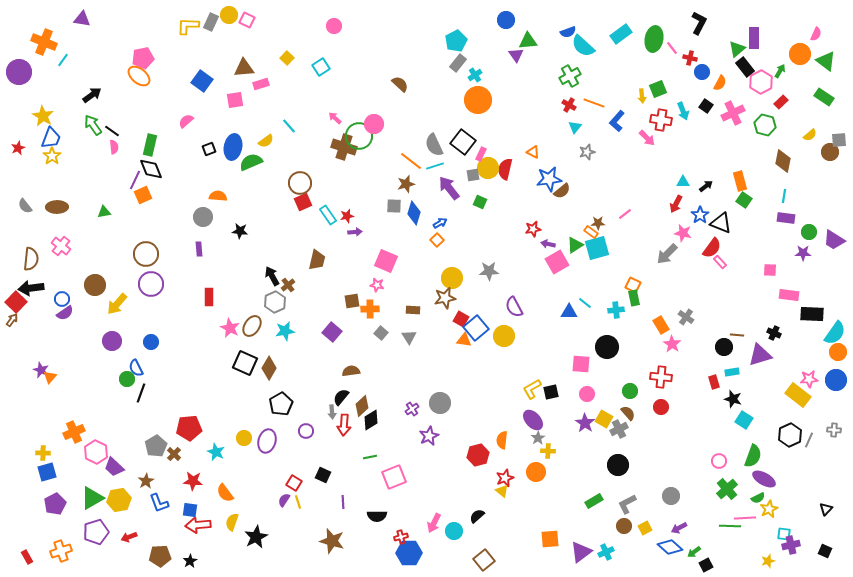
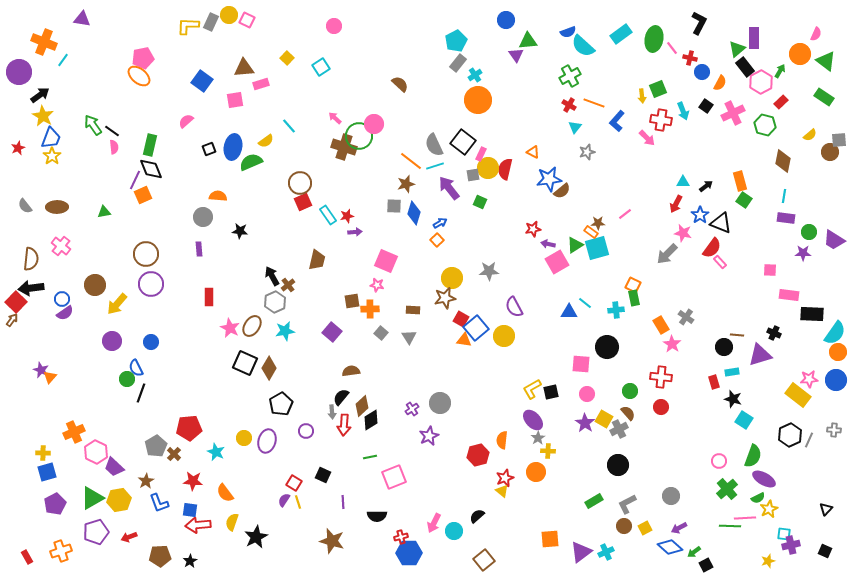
black arrow at (92, 95): moved 52 px left
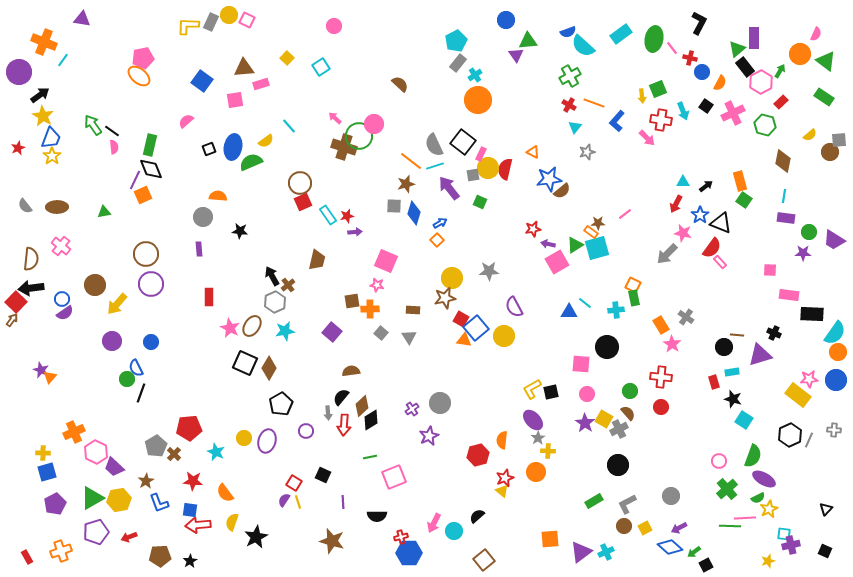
gray arrow at (332, 412): moved 4 px left, 1 px down
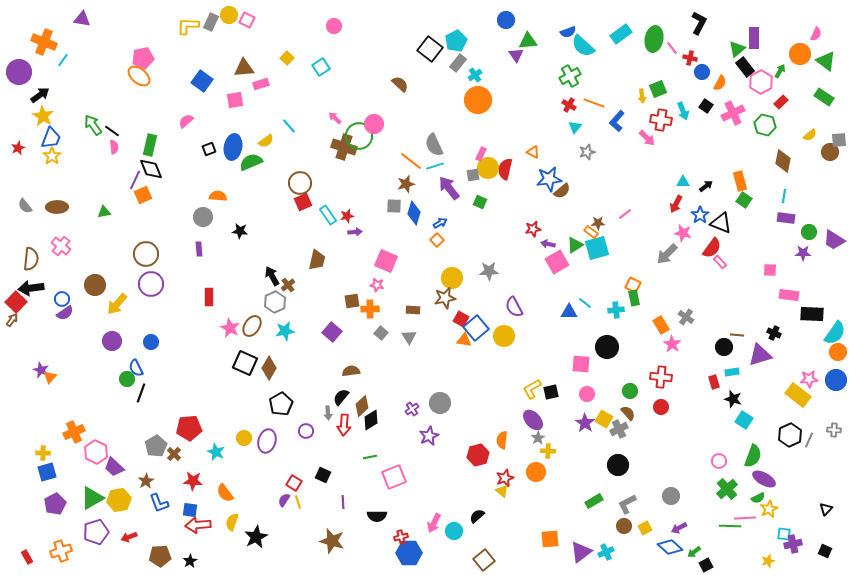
black square at (463, 142): moved 33 px left, 93 px up
purple cross at (791, 545): moved 2 px right, 1 px up
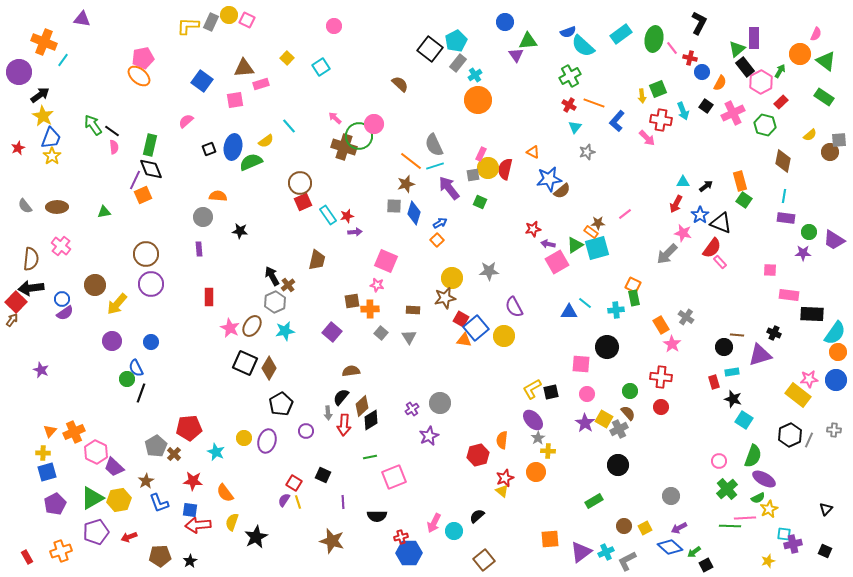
blue circle at (506, 20): moved 1 px left, 2 px down
orange triangle at (50, 377): moved 54 px down
gray L-shape at (627, 504): moved 57 px down
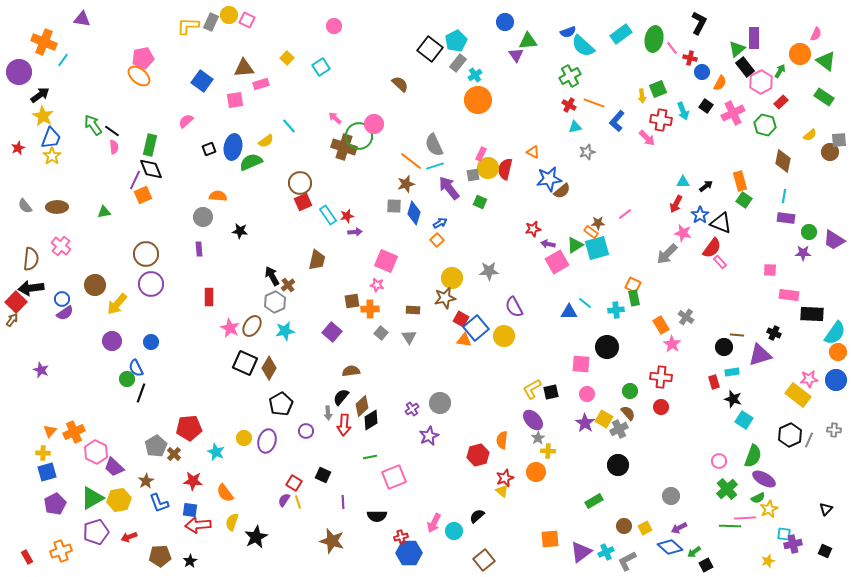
cyan triangle at (575, 127): rotated 40 degrees clockwise
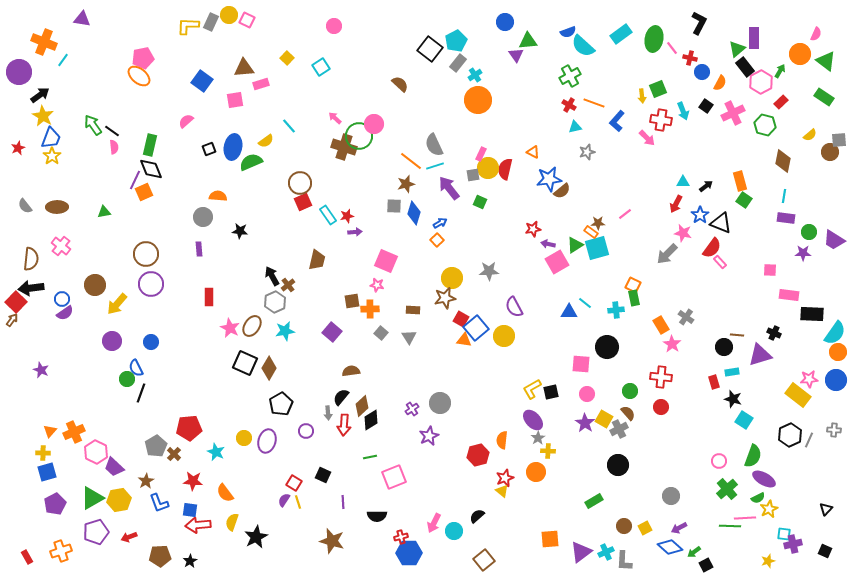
orange square at (143, 195): moved 1 px right, 3 px up
gray L-shape at (627, 561): moved 3 px left; rotated 60 degrees counterclockwise
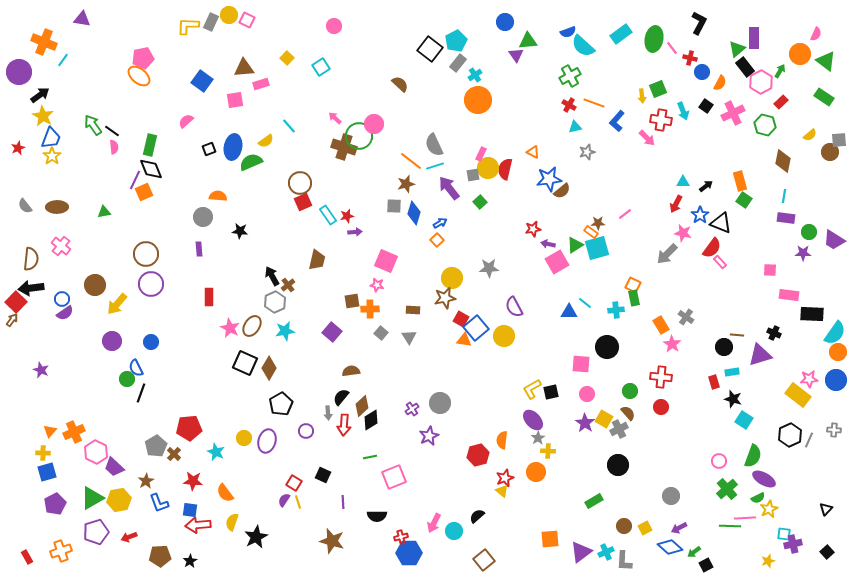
green square at (480, 202): rotated 24 degrees clockwise
gray star at (489, 271): moved 3 px up
black square at (825, 551): moved 2 px right, 1 px down; rotated 24 degrees clockwise
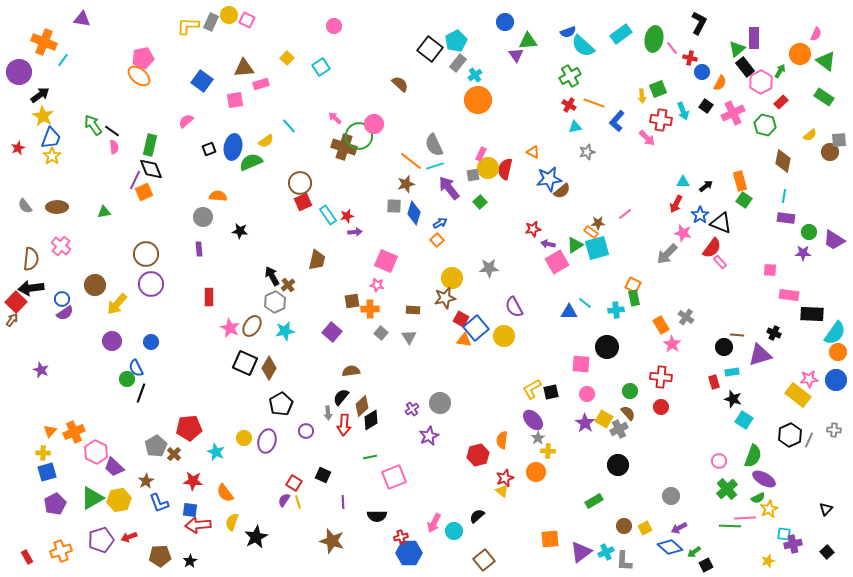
purple pentagon at (96, 532): moved 5 px right, 8 px down
